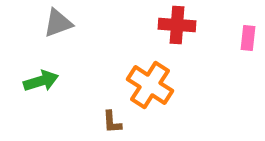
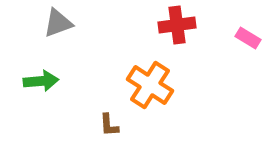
red cross: rotated 12 degrees counterclockwise
pink rectangle: rotated 65 degrees counterclockwise
green arrow: rotated 12 degrees clockwise
brown L-shape: moved 3 px left, 3 px down
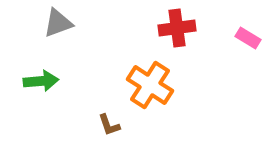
red cross: moved 3 px down
brown L-shape: rotated 15 degrees counterclockwise
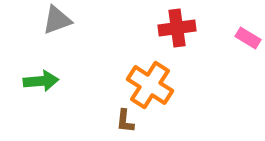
gray triangle: moved 1 px left, 3 px up
brown L-shape: moved 16 px right, 4 px up; rotated 25 degrees clockwise
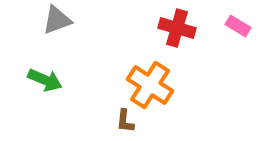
red cross: rotated 24 degrees clockwise
pink rectangle: moved 10 px left, 12 px up
green arrow: moved 4 px right, 1 px up; rotated 28 degrees clockwise
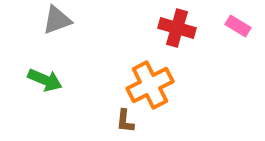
orange cross: rotated 30 degrees clockwise
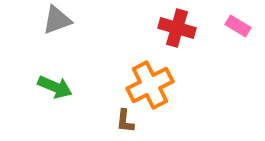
green arrow: moved 10 px right, 7 px down
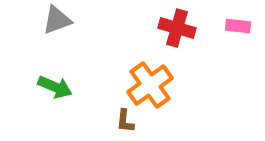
pink rectangle: rotated 25 degrees counterclockwise
orange cross: rotated 9 degrees counterclockwise
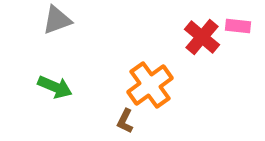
red cross: moved 25 px right, 9 px down; rotated 24 degrees clockwise
brown L-shape: rotated 20 degrees clockwise
